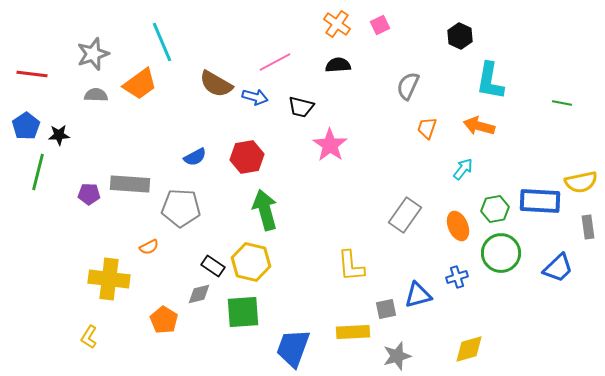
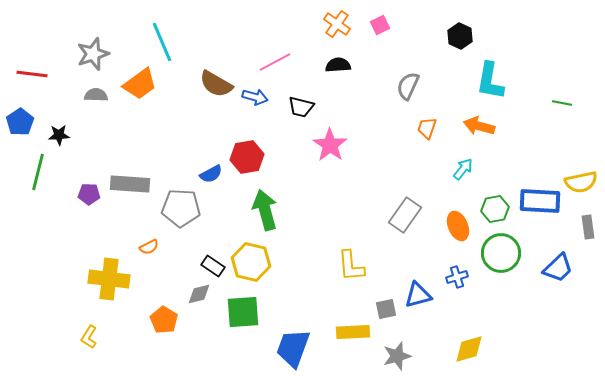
blue pentagon at (26, 126): moved 6 px left, 4 px up
blue semicircle at (195, 157): moved 16 px right, 17 px down
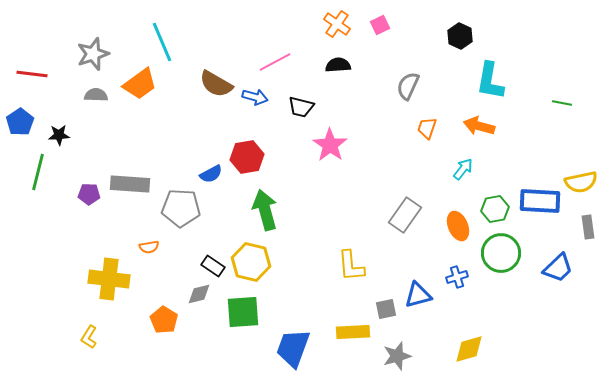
orange semicircle at (149, 247): rotated 18 degrees clockwise
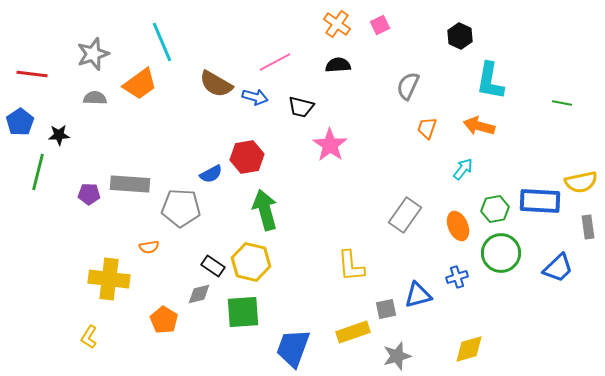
gray semicircle at (96, 95): moved 1 px left, 3 px down
yellow rectangle at (353, 332): rotated 16 degrees counterclockwise
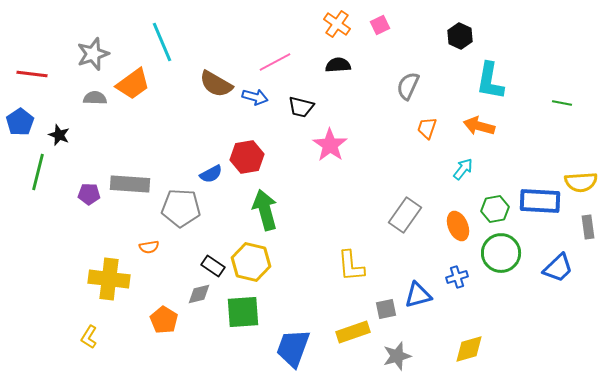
orange trapezoid at (140, 84): moved 7 px left
black star at (59, 135): rotated 25 degrees clockwise
yellow semicircle at (581, 182): rotated 8 degrees clockwise
